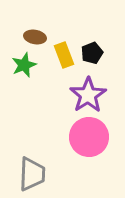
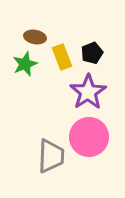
yellow rectangle: moved 2 px left, 2 px down
green star: moved 1 px right, 1 px up
purple star: moved 3 px up
gray trapezoid: moved 19 px right, 18 px up
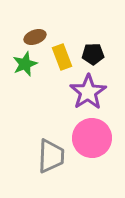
brown ellipse: rotated 30 degrees counterclockwise
black pentagon: moved 1 px right, 1 px down; rotated 20 degrees clockwise
pink circle: moved 3 px right, 1 px down
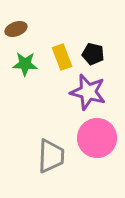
brown ellipse: moved 19 px left, 8 px up
black pentagon: rotated 15 degrees clockwise
green star: rotated 25 degrees clockwise
purple star: rotated 24 degrees counterclockwise
pink circle: moved 5 px right
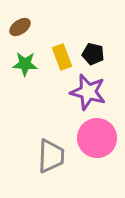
brown ellipse: moved 4 px right, 2 px up; rotated 15 degrees counterclockwise
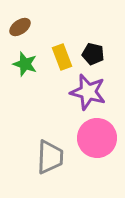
green star: rotated 15 degrees clockwise
gray trapezoid: moved 1 px left, 1 px down
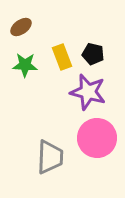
brown ellipse: moved 1 px right
green star: moved 1 px down; rotated 15 degrees counterclockwise
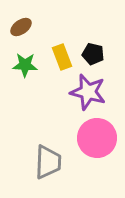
gray trapezoid: moved 2 px left, 5 px down
